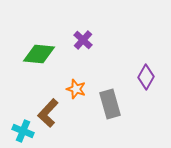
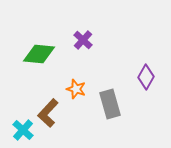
cyan cross: moved 1 px up; rotated 20 degrees clockwise
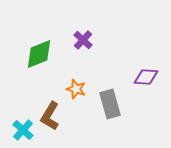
green diamond: rotated 28 degrees counterclockwise
purple diamond: rotated 65 degrees clockwise
brown L-shape: moved 2 px right, 3 px down; rotated 12 degrees counterclockwise
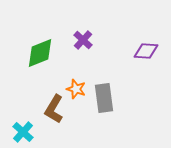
green diamond: moved 1 px right, 1 px up
purple diamond: moved 26 px up
gray rectangle: moved 6 px left, 6 px up; rotated 8 degrees clockwise
brown L-shape: moved 4 px right, 7 px up
cyan cross: moved 2 px down
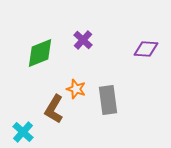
purple diamond: moved 2 px up
gray rectangle: moved 4 px right, 2 px down
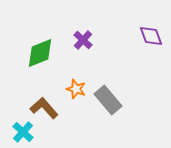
purple diamond: moved 5 px right, 13 px up; rotated 65 degrees clockwise
gray rectangle: rotated 32 degrees counterclockwise
brown L-shape: moved 10 px left, 1 px up; rotated 108 degrees clockwise
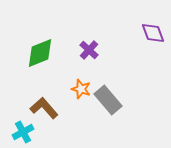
purple diamond: moved 2 px right, 3 px up
purple cross: moved 6 px right, 10 px down
orange star: moved 5 px right
cyan cross: rotated 20 degrees clockwise
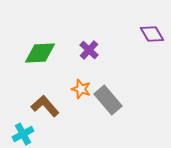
purple diamond: moved 1 px left, 1 px down; rotated 10 degrees counterclockwise
green diamond: rotated 20 degrees clockwise
brown L-shape: moved 1 px right, 2 px up
cyan cross: moved 2 px down
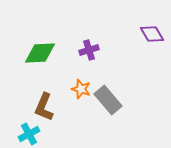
purple cross: rotated 30 degrees clockwise
brown L-shape: moved 1 px left, 1 px down; rotated 116 degrees counterclockwise
cyan cross: moved 6 px right
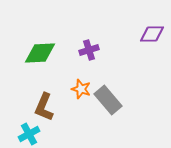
purple diamond: rotated 60 degrees counterclockwise
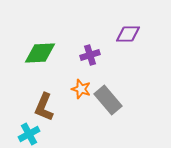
purple diamond: moved 24 px left
purple cross: moved 1 px right, 5 px down
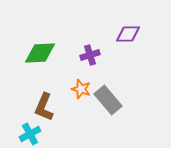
cyan cross: moved 1 px right
